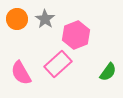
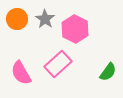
pink hexagon: moved 1 px left, 6 px up; rotated 12 degrees counterclockwise
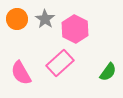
pink rectangle: moved 2 px right, 1 px up
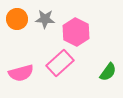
gray star: rotated 30 degrees counterclockwise
pink hexagon: moved 1 px right, 3 px down
pink semicircle: rotated 75 degrees counterclockwise
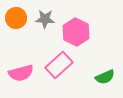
orange circle: moved 1 px left, 1 px up
pink rectangle: moved 1 px left, 2 px down
green semicircle: moved 3 px left, 5 px down; rotated 30 degrees clockwise
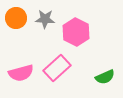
pink rectangle: moved 2 px left, 3 px down
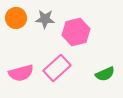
pink hexagon: rotated 20 degrees clockwise
green semicircle: moved 3 px up
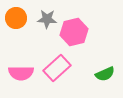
gray star: moved 2 px right
pink hexagon: moved 2 px left
pink semicircle: rotated 15 degrees clockwise
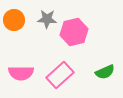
orange circle: moved 2 px left, 2 px down
pink rectangle: moved 3 px right, 7 px down
green semicircle: moved 2 px up
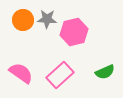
orange circle: moved 9 px right
pink semicircle: rotated 145 degrees counterclockwise
